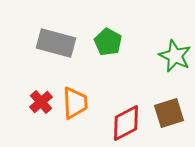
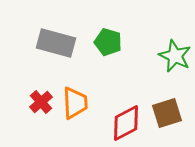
green pentagon: rotated 12 degrees counterclockwise
brown square: moved 2 px left
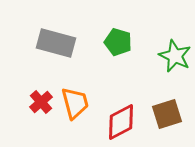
green pentagon: moved 10 px right
orange trapezoid: rotated 12 degrees counterclockwise
brown square: moved 1 px down
red diamond: moved 5 px left, 1 px up
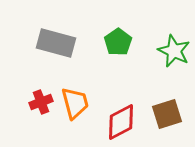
green pentagon: rotated 20 degrees clockwise
green star: moved 1 px left, 5 px up
red cross: rotated 20 degrees clockwise
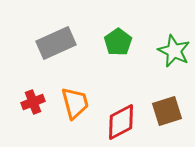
gray rectangle: rotated 39 degrees counterclockwise
red cross: moved 8 px left
brown square: moved 3 px up
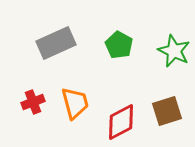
green pentagon: moved 1 px right, 3 px down; rotated 8 degrees counterclockwise
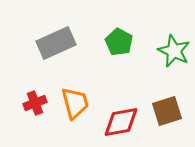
green pentagon: moved 3 px up
red cross: moved 2 px right, 1 px down
red diamond: rotated 18 degrees clockwise
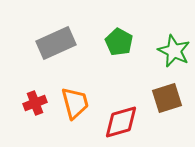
brown square: moved 13 px up
red diamond: rotated 6 degrees counterclockwise
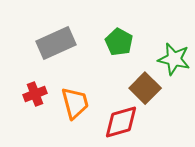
green star: moved 8 px down; rotated 12 degrees counterclockwise
brown square: moved 22 px left, 10 px up; rotated 28 degrees counterclockwise
red cross: moved 9 px up
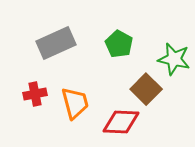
green pentagon: moved 2 px down
brown square: moved 1 px right, 1 px down
red cross: rotated 10 degrees clockwise
red diamond: rotated 18 degrees clockwise
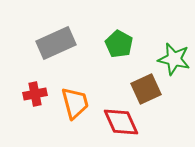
brown square: rotated 20 degrees clockwise
red diamond: rotated 63 degrees clockwise
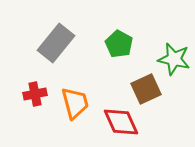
gray rectangle: rotated 27 degrees counterclockwise
